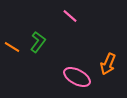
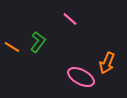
pink line: moved 3 px down
orange arrow: moved 1 px left, 1 px up
pink ellipse: moved 4 px right
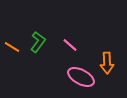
pink line: moved 26 px down
orange arrow: rotated 25 degrees counterclockwise
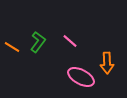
pink line: moved 4 px up
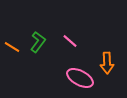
pink ellipse: moved 1 px left, 1 px down
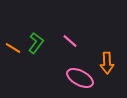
green L-shape: moved 2 px left, 1 px down
orange line: moved 1 px right, 1 px down
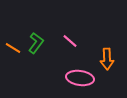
orange arrow: moved 4 px up
pink ellipse: rotated 20 degrees counterclockwise
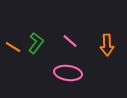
orange line: moved 1 px up
orange arrow: moved 14 px up
pink ellipse: moved 12 px left, 5 px up
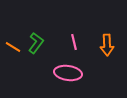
pink line: moved 4 px right, 1 px down; rotated 35 degrees clockwise
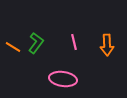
pink ellipse: moved 5 px left, 6 px down
